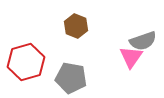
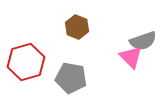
brown hexagon: moved 1 px right, 1 px down
pink triangle: rotated 20 degrees counterclockwise
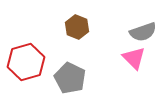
gray semicircle: moved 9 px up
pink triangle: moved 3 px right, 1 px down
gray pentagon: moved 1 px left; rotated 16 degrees clockwise
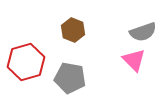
brown hexagon: moved 4 px left, 3 px down
pink triangle: moved 2 px down
gray pentagon: rotated 16 degrees counterclockwise
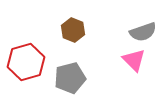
gray pentagon: rotated 24 degrees counterclockwise
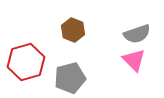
gray semicircle: moved 6 px left, 2 px down
